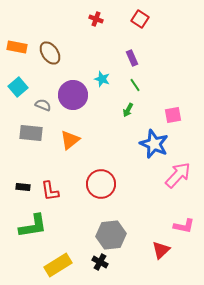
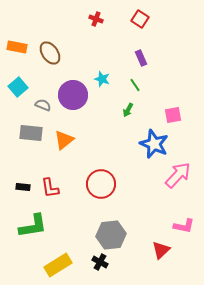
purple rectangle: moved 9 px right
orange triangle: moved 6 px left
red L-shape: moved 3 px up
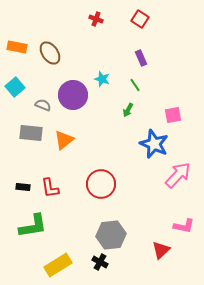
cyan square: moved 3 px left
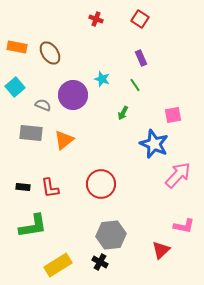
green arrow: moved 5 px left, 3 px down
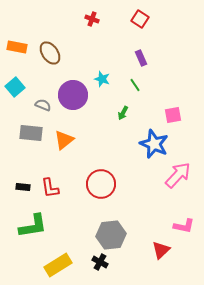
red cross: moved 4 px left
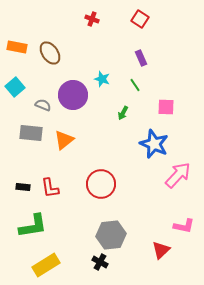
pink square: moved 7 px left, 8 px up; rotated 12 degrees clockwise
yellow rectangle: moved 12 px left
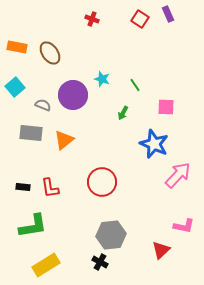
purple rectangle: moved 27 px right, 44 px up
red circle: moved 1 px right, 2 px up
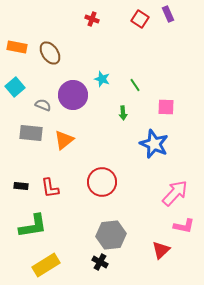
green arrow: rotated 32 degrees counterclockwise
pink arrow: moved 3 px left, 18 px down
black rectangle: moved 2 px left, 1 px up
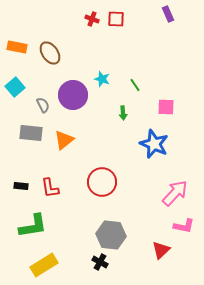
red square: moved 24 px left; rotated 30 degrees counterclockwise
gray semicircle: rotated 42 degrees clockwise
gray hexagon: rotated 12 degrees clockwise
yellow rectangle: moved 2 px left
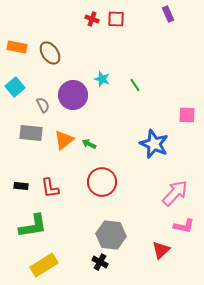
pink square: moved 21 px right, 8 px down
green arrow: moved 34 px left, 31 px down; rotated 120 degrees clockwise
